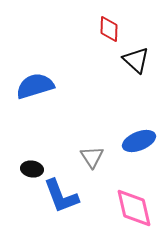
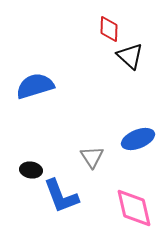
black triangle: moved 6 px left, 4 px up
blue ellipse: moved 1 px left, 2 px up
black ellipse: moved 1 px left, 1 px down
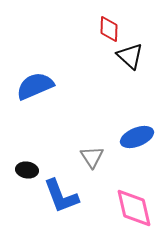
blue semicircle: rotated 6 degrees counterclockwise
blue ellipse: moved 1 px left, 2 px up
black ellipse: moved 4 px left
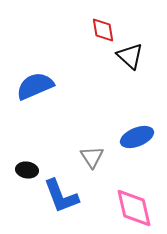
red diamond: moved 6 px left, 1 px down; rotated 12 degrees counterclockwise
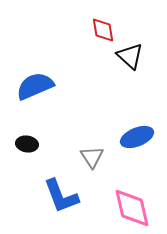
black ellipse: moved 26 px up
pink diamond: moved 2 px left
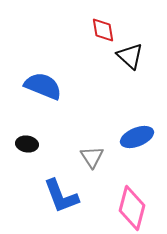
blue semicircle: moved 8 px right; rotated 45 degrees clockwise
pink diamond: rotated 27 degrees clockwise
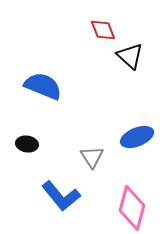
red diamond: rotated 12 degrees counterclockwise
blue L-shape: rotated 18 degrees counterclockwise
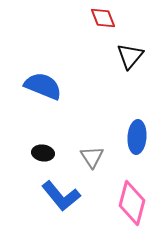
red diamond: moved 12 px up
black triangle: rotated 28 degrees clockwise
blue ellipse: rotated 64 degrees counterclockwise
black ellipse: moved 16 px right, 9 px down
pink diamond: moved 5 px up
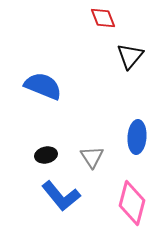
black ellipse: moved 3 px right, 2 px down; rotated 20 degrees counterclockwise
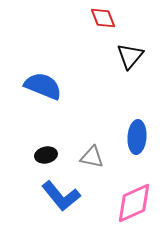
gray triangle: rotated 45 degrees counterclockwise
pink diamond: moved 2 px right; rotated 51 degrees clockwise
